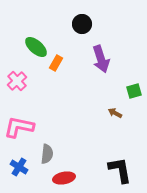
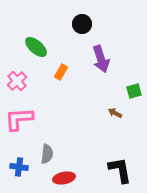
orange rectangle: moved 5 px right, 9 px down
pink L-shape: moved 8 px up; rotated 16 degrees counterclockwise
blue cross: rotated 24 degrees counterclockwise
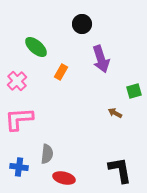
red ellipse: rotated 25 degrees clockwise
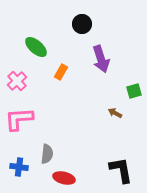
black L-shape: moved 1 px right
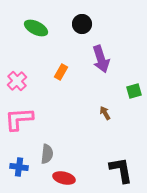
green ellipse: moved 19 px up; rotated 15 degrees counterclockwise
brown arrow: moved 10 px left; rotated 32 degrees clockwise
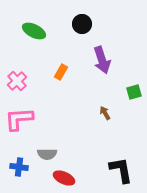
green ellipse: moved 2 px left, 3 px down
purple arrow: moved 1 px right, 1 px down
green square: moved 1 px down
gray semicircle: rotated 84 degrees clockwise
red ellipse: rotated 10 degrees clockwise
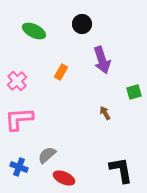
gray semicircle: moved 1 px down; rotated 138 degrees clockwise
blue cross: rotated 12 degrees clockwise
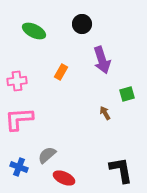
pink cross: rotated 36 degrees clockwise
green square: moved 7 px left, 2 px down
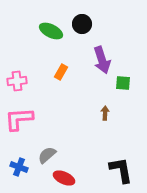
green ellipse: moved 17 px right
green square: moved 4 px left, 11 px up; rotated 21 degrees clockwise
brown arrow: rotated 32 degrees clockwise
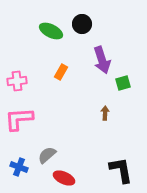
green square: rotated 21 degrees counterclockwise
